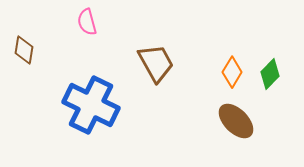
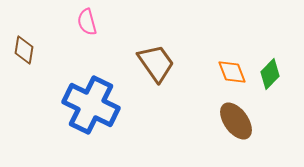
brown trapezoid: rotated 6 degrees counterclockwise
orange diamond: rotated 52 degrees counterclockwise
brown ellipse: rotated 9 degrees clockwise
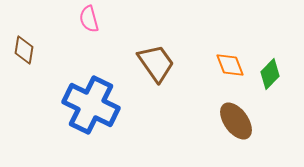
pink semicircle: moved 2 px right, 3 px up
orange diamond: moved 2 px left, 7 px up
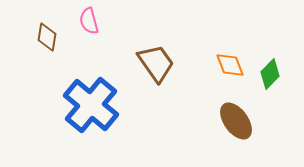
pink semicircle: moved 2 px down
brown diamond: moved 23 px right, 13 px up
blue cross: rotated 14 degrees clockwise
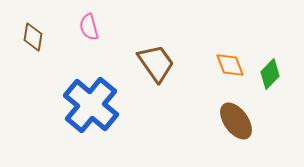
pink semicircle: moved 6 px down
brown diamond: moved 14 px left
